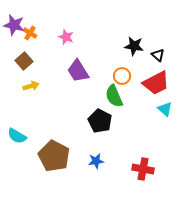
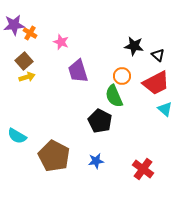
purple star: rotated 20 degrees counterclockwise
pink star: moved 5 px left, 5 px down
purple trapezoid: rotated 15 degrees clockwise
yellow arrow: moved 4 px left, 9 px up
red cross: rotated 25 degrees clockwise
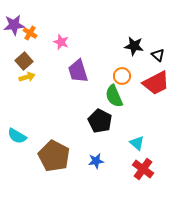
cyan triangle: moved 28 px left, 34 px down
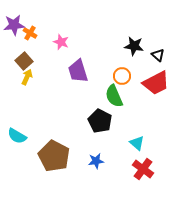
yellow arrow: rotated 49 degrees counterclockwise
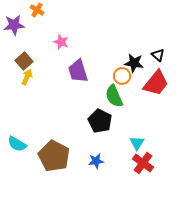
orange cross: moved 7 px right, 23 px up
black star: moved 17 px down
red trapezoid: rotated 24 degrees counterclockwise
cyan semicircle: moved 8 px down
cyan triangle: rotated 21 degrees clockwise
red cross: moved 6 px up
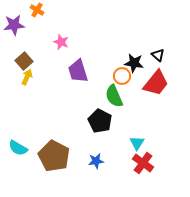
cyan semicircle: moved 1 px right, 4 px down
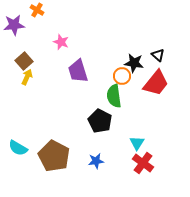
green semicircle: rotated 15 degrees clockwise
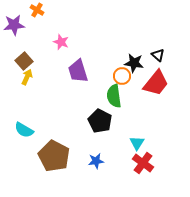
cyan semicircle: moved 6 px right, 18 px up
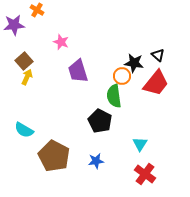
cyan triangle: moved 3 px right, 1 px down
red cross: moved 2 px right, 11 px down
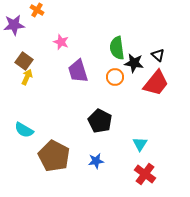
brown square: rotated 12 degrees counterclockwise
orange circle: moved 7 px left, 1 px down
green semicircle: moved 3 px right, 48 px up
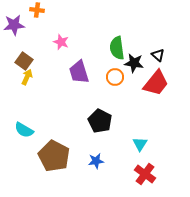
orange cross: rotated 24 degrees counterclockwise
purple trapezoid: moved 1 px right, 1 px down
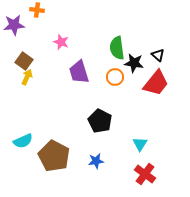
cyan semicircle: moved 1 px left, 11 px down; rotated 54 degrees counterclockwise
